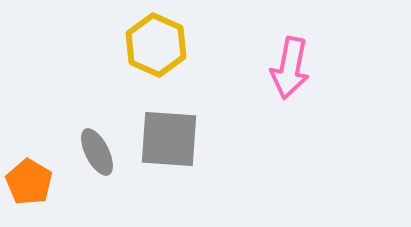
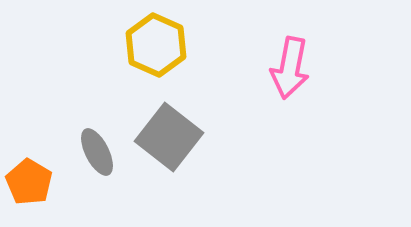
gray square: moved 2 px up; rotated 34 degrees clockwise
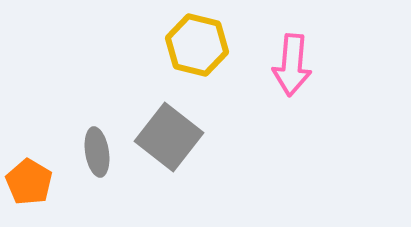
yellow hexagon: moved 41 px right; rotated 10 degrees counterclockwise
pink arrow: moved 2 px right, 3 px up; rotated 6 degrees counterclockwise
gray ellipse: rotated 18 degrees clockwise
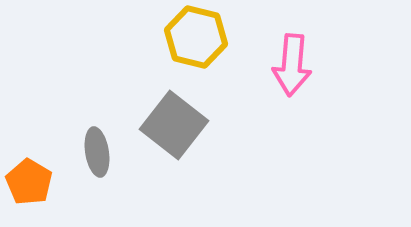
yellow hexagon: moved 1 px left, 8 px up
gray square: moved 5 px right, 12 px up
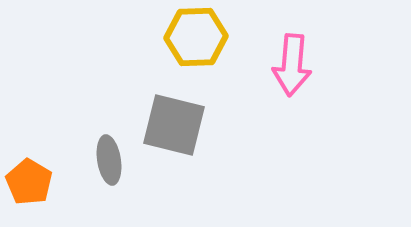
yellow hexagon: rotated 16 degrees counterclockwise
gray square: rotated 24 degrees counterclockwise
gray ellipse: moved 12 px right, 8 px down
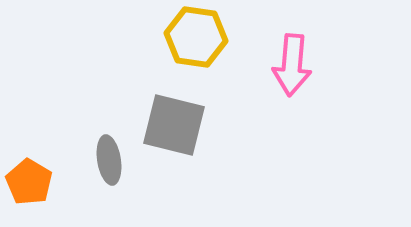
yellow hexagon: rotated 10 degrees clockwise
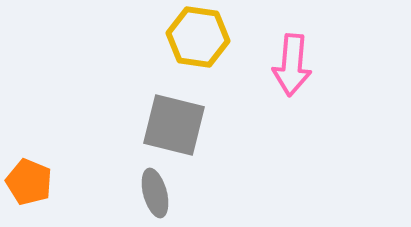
yellow hexagon: moved 2 px right
gray ellipse: moved 46 px right, 33 px down; rotated 6 degrees counterclockwise
orange pentagon: rotated 9 degrees counterclockwise
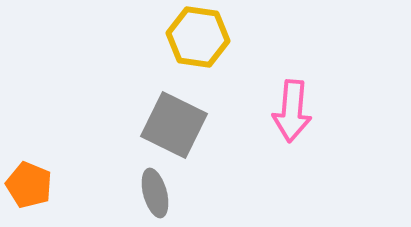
pink arrow: moved 46 px down
gray square: rotated 12 degrees clockwise
orange pentagon: moved 3 px down
